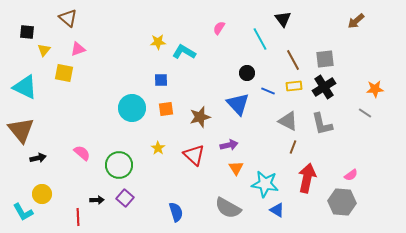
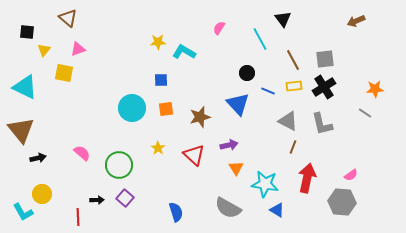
brown arrow at (356, 21): rotated 18 degrees clockwise
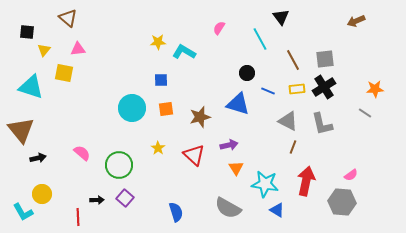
black triangle at (283, 19): moved 2 px left, 2 px up
pink triangle at (78, 49): rotated 14 degrees clockwise
yellow rectangle at (294, 86): moved 3 px right, 3 px down
cyan triangle at (25, 87): moved 6 px right; rotated 8 degrees counterclockwise
blue triangle at (238, 104): rotated 30 degrees counterclockwise
red arrow at (307, 178): moved 1 px left, 3 px down
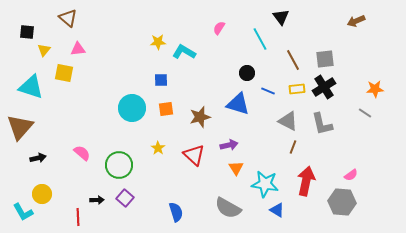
brown triangle at (21, 130): moved 1 px left, 3 px up; rotated 20 degrees clockwise
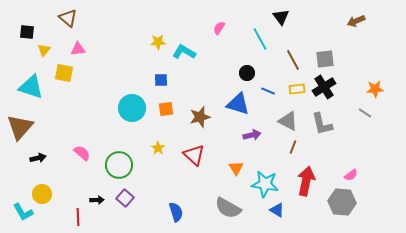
purple arrow at (229, 145): moved 23 px right, 10 px up
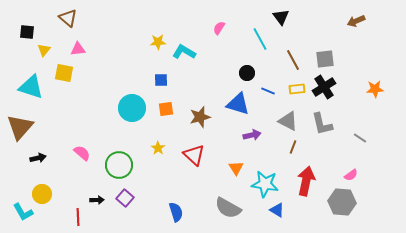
gray line at (365, 113): moved 5 px left, 25 px down
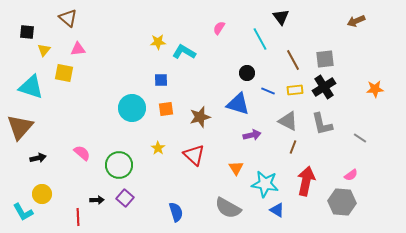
yellow rectangle at (297, 89): moved 2 px left, 1 px down
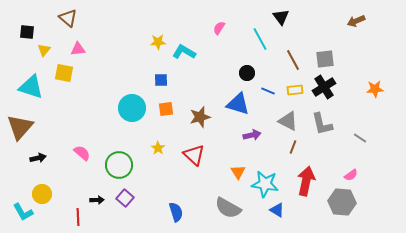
orange triangle at (236, 168): moved 2 px right, 4 px down
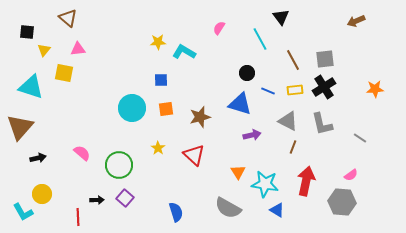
blue triangle at (238, 104): moved 2 px right
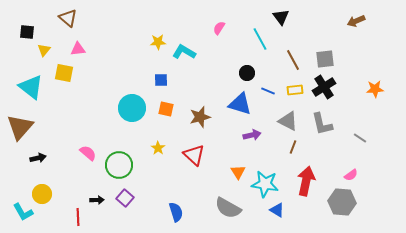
cyan triangle at (31, 87): rotated 20 degrees clockwise
orange square at (166, 109): rotated 21 degrees clockwise
pink semicircle at (82, 153): moved 6 px right
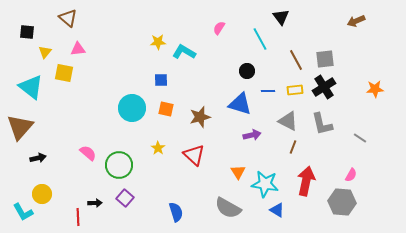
yellow triangle at (44, 50): moved 1 px right, 2 px down
brown line at (293, 60): moved 3 px right
black circle at (247, 73): moved 2 px up
blue line at (268, 91): rotated 24 degrees counterclockwise
pink semicircle at (351, 175): rotated 24 degrees counterclockwise
black arrow at (97, 200): moved 2 px left, 3 px down
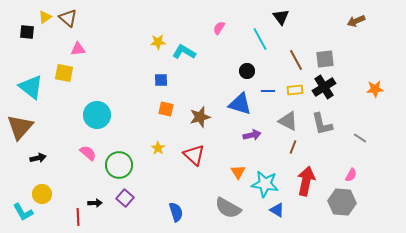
yellow triangle at (45, 52): moved 35 px up; rotated 16 degrees clockwise
cyan circle at (132, 108): moved 35 px left, 7 px down
